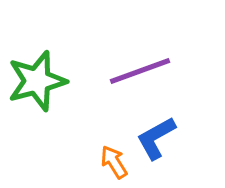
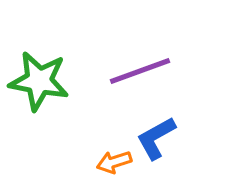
green star: moved 2 px right; rotated 26 degrees clockwise
orange arrow: rotated 76 degrees counterclockwise
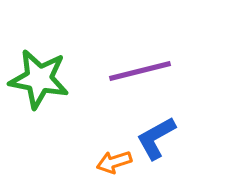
purple line: rotated 6 degrees clockwise
green star: moved 2 px up
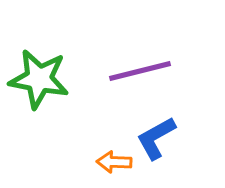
orange arrow: rotated 20 degrees clockwise
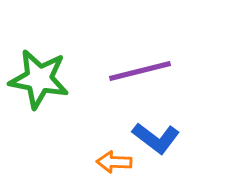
blue L-shape: rotated 114 degrees counterclockwise
